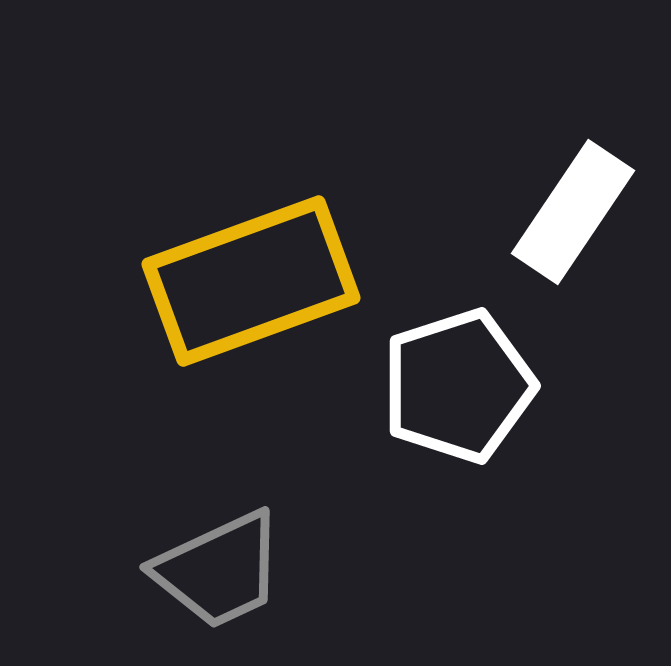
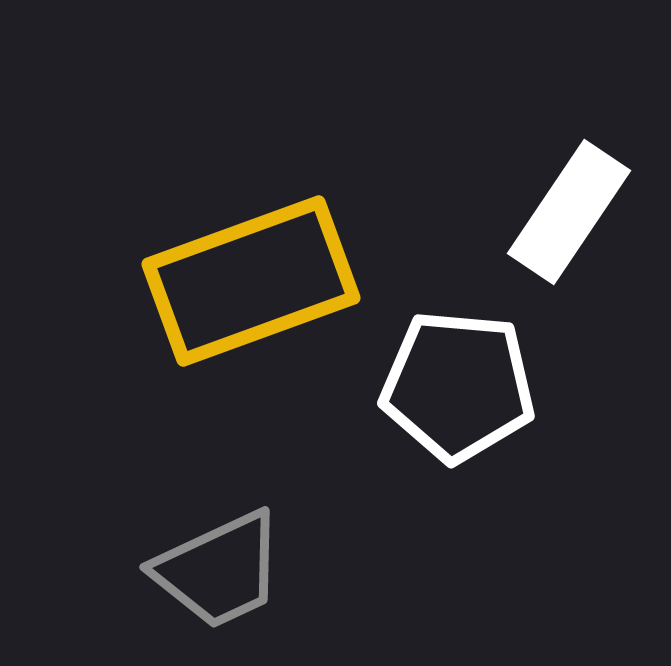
white rectangle: moved 4 px left
white pentagon: rotated 23 degrees clockwise
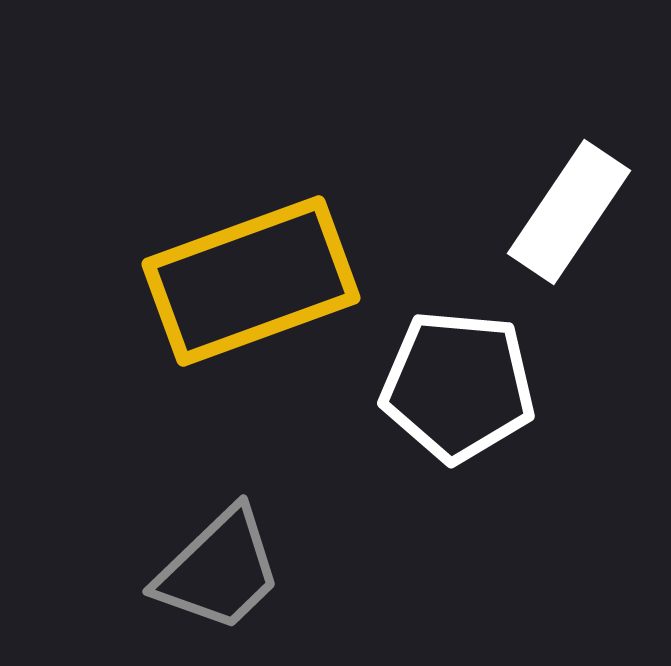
gray trapezoid: rotated 19 degrees counterclockwise
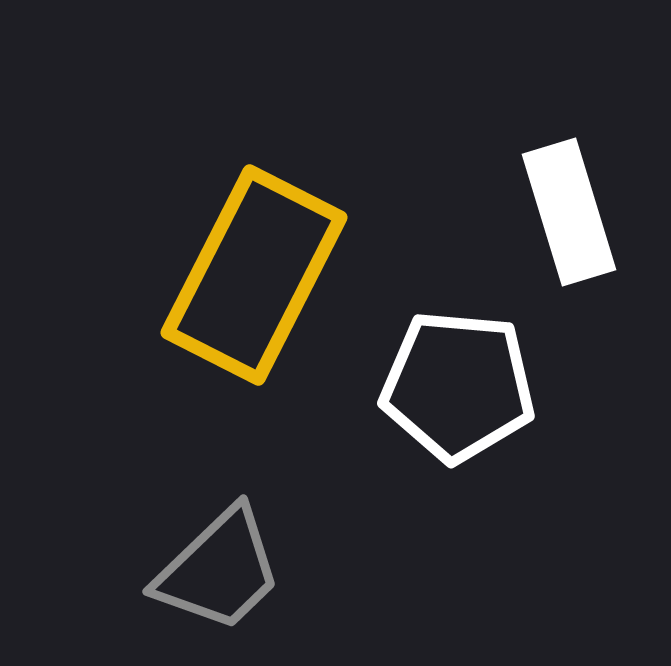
white rectangle: rotated 51 degrees counterclockwise
yellow rectangle: moved 3 px right, 6 px up; rotated 43 degrees counterclockwise
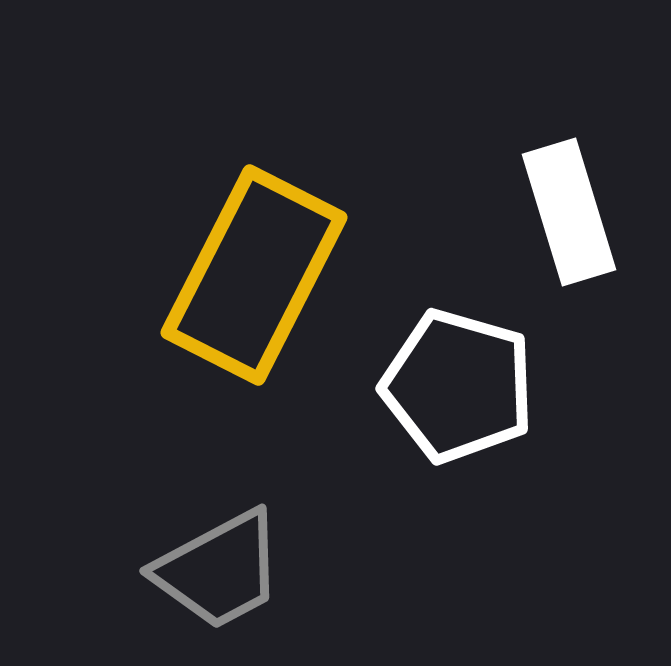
white pentagon: rotated 11 degrees clockwise
gray trapezoid: rotated 16 degrees clockwise
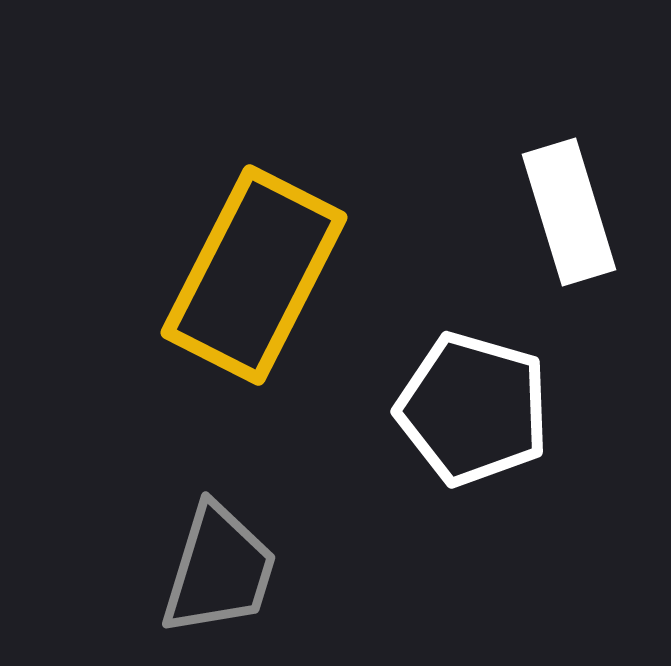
white pentagon: moved 15 px right, 23 px down
gray trapezoid: rotated 45 degrees counterclockwise
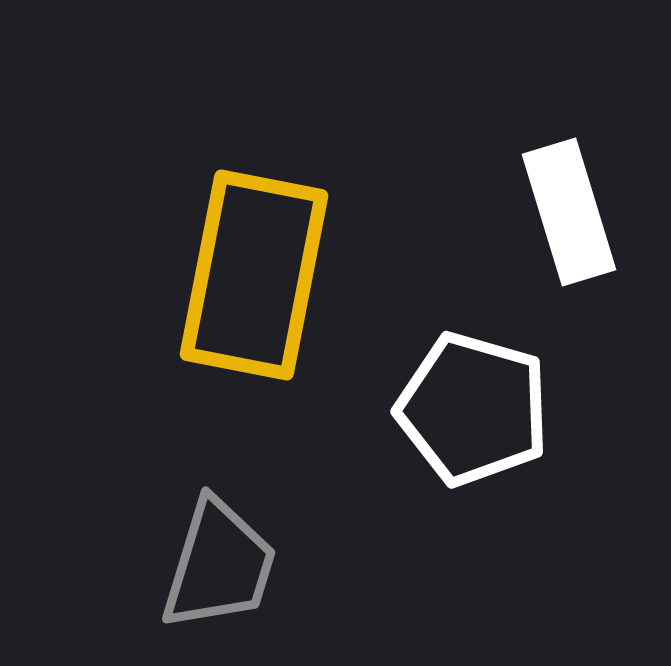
yellow rectangle: rotated 16 degrees counterclockwise
gray trapezoid: moved 5 px up
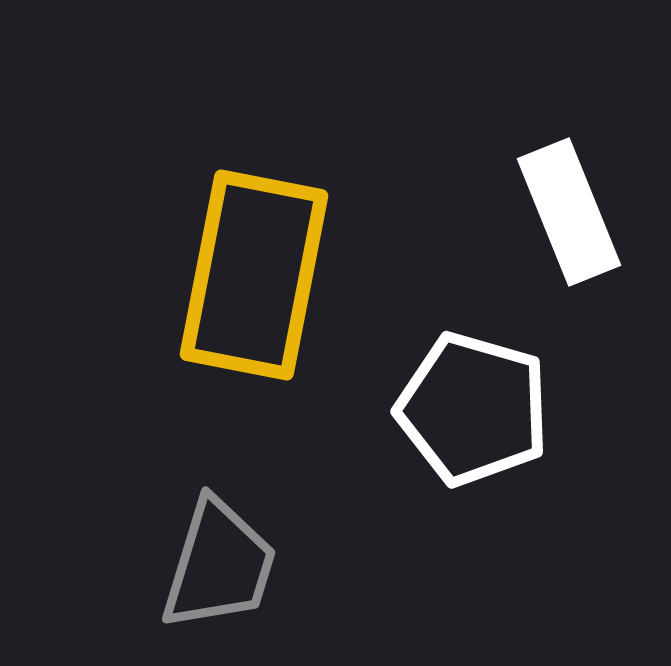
white rectangle: rotated 5 degrees counterclockwise
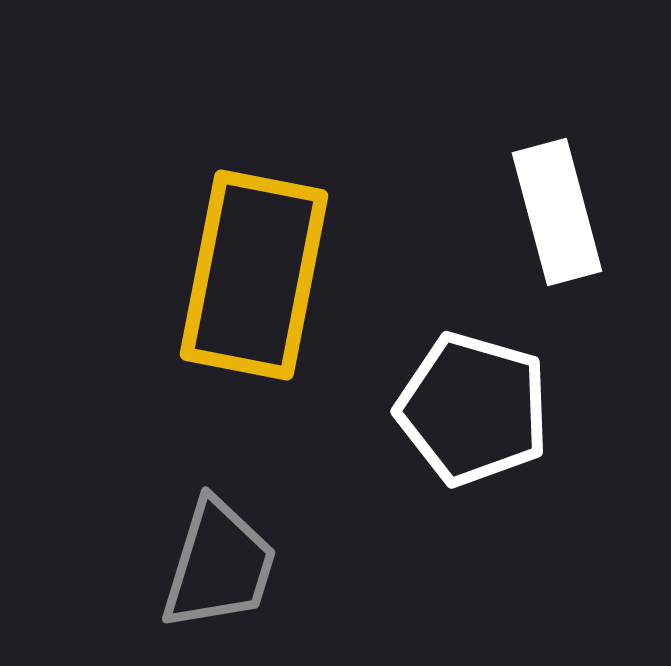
white rectangle: moved 12 px left; rotated 7 degrees clockwise
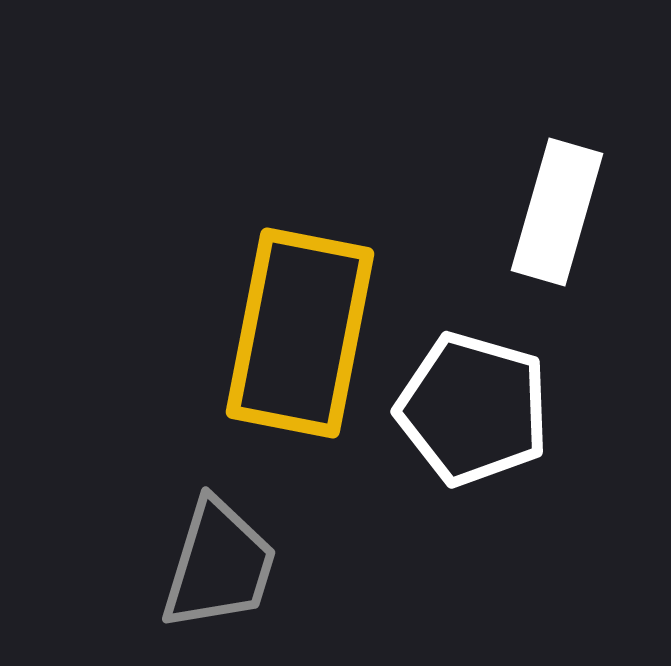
white rectangle: rotated 31 degrees clockwise
yellow rectangle: moved 46 px right, 58 px down
